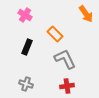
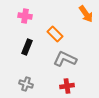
pink cross: moved 1 px down; rotated 24 degrees counterclockwise
gray L-shape: rotated 40 degrees counterclockwise
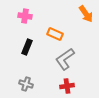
orange rectangle: rotated 21 degrees counterclockwise
gray L-shape: rotated 60 degrees counterclockwise
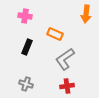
orange arrow: rotated 42 degrees clockwise
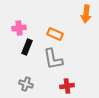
pink cross: moved 6 px left, 12 px down; rotated 16 degrees counterclockwise
gray L-shape: moved 12 px left; rotated 65 degrees counterclockwise
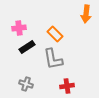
orange rectangle: rotated 21 degrees clockwise
black rectangle: rotated 35 degrees clockwise
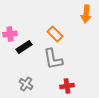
pink cross: moved 9 px left, 6 px down
black rectangle: moved 3 px left
gray cross: rotated 16 degrees clockwise
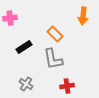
orange arrow: moved 3 px left, 2 px down
pink cross: moved 16 px up
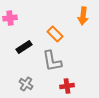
gray L-shape: moved 1 px left, 2 px down
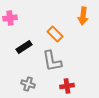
gray cross: moved 2 px right; rotated 16 degrees counterclockwise
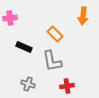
black rectangle: rotated 56 degrees clockwise
